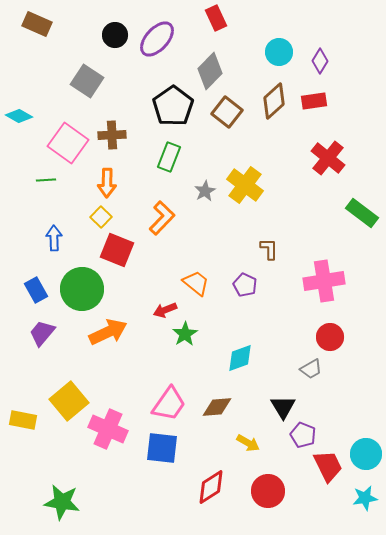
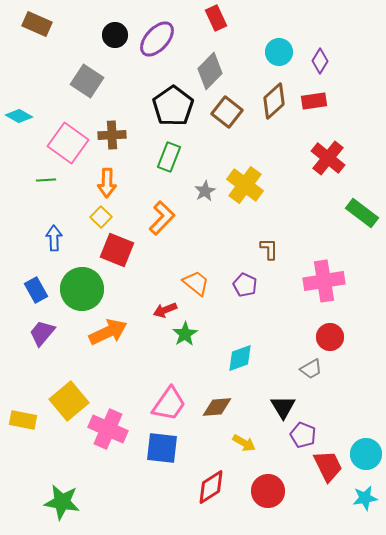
yellow arrow at (248, 443): moved 4 px left
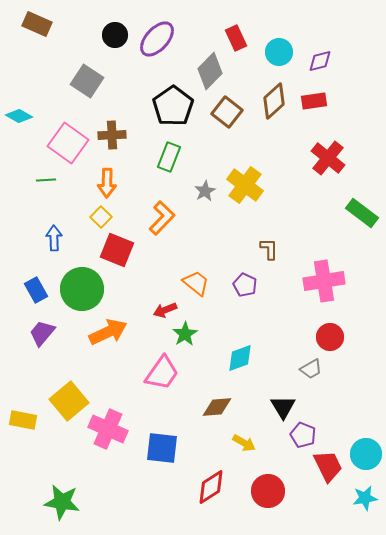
red rectangle at (216, 18): moved 20 px right, 20 px down
purple diamond at (320, 61): rotated 45 degrees clockwise
pink trapezoid at (169, 404): moved 7 px left, 31 px up
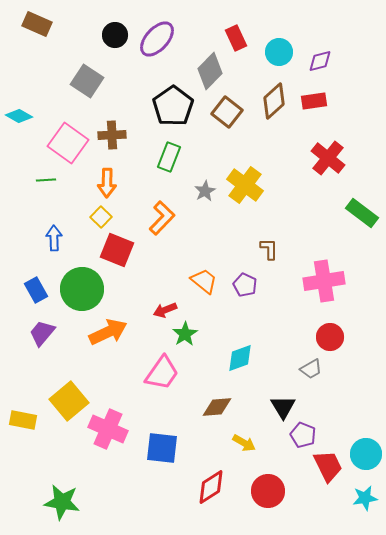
orange trapezoid at (196, 283): moved 8 px right, 2 px up
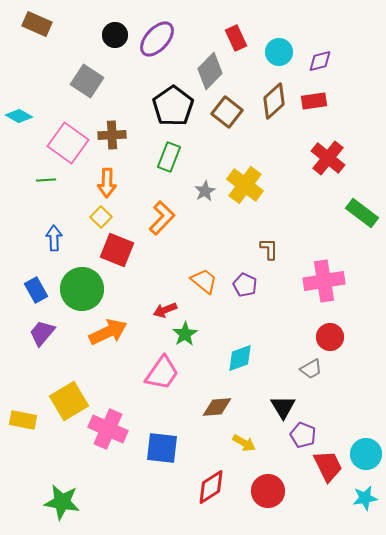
yellow square at (69, 401): rotated 9 degrees clockwise
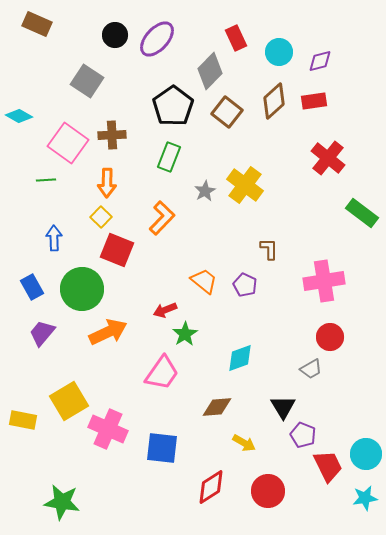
blue rectangle at (36, 290): moved 4 px left, 3 px up
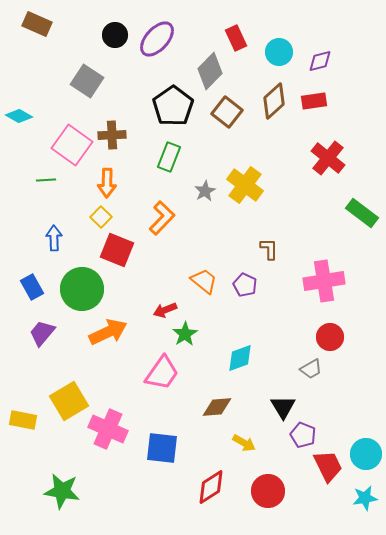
pink square at (68, 143): moved 4 px right, 2 px down
green star at (62, 502): moved 11 px up
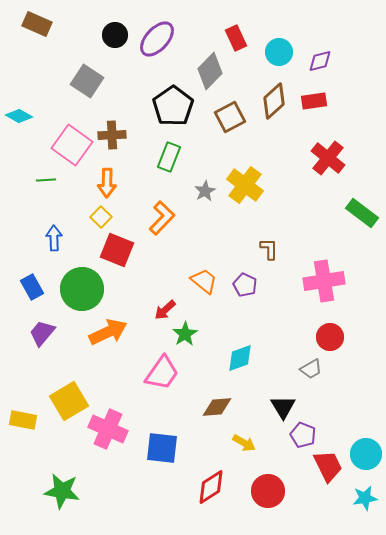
brown square at (227, 112): moved 3 px right, 5 px down; rotated 24 degrees clockwise
red arrow at (165, 310): rotated 20 degrees counterclockwise
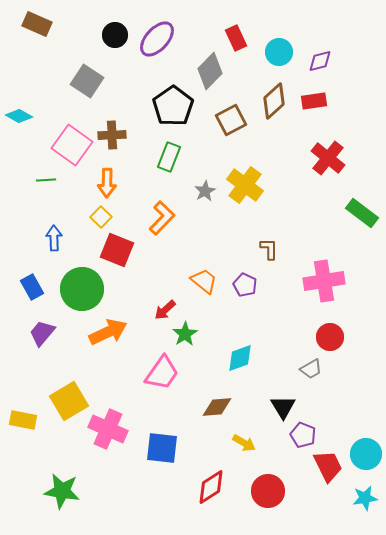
brown square at (230, 117): moved 1 px right, 3 px down
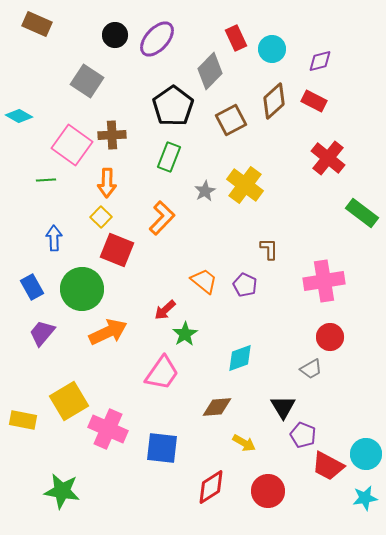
cyan circle at (279, 52): moved 7 px left, 3 px up
red rectangle at (314, 101): rotated 35 degrees clockwise
red trapezoid at (328, 466): rotated 144 degrees clockwise
